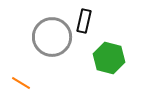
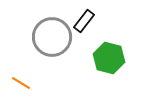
black rectangle: rotated 25 degrees clockwise
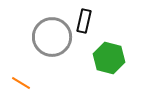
black rectangle: rotated 25 degrees counterclockwise
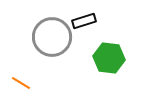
black rectangle: rotated 60 degrees clockwise
green hexagon: rotated 8 degrees counterclockwise
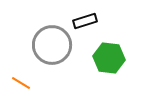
black rectangle: moved 1 px right
gray circle: moved 8 px down
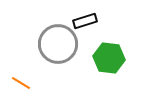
gray circle: moved 6 px right, 1 px up
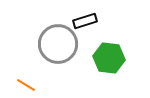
orange line: moved 5 px right, 2 px down
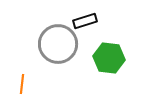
orange line: moved 4 px left, 1 px up; rotated 66 degrees clockwise
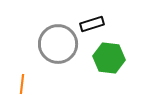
black rectangle: moved 7 px right, 3 px down
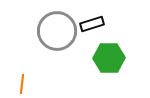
gray circle: moved 1 px left, 13 px up
green hexagon: rotated 8 degrees counterclockwise
